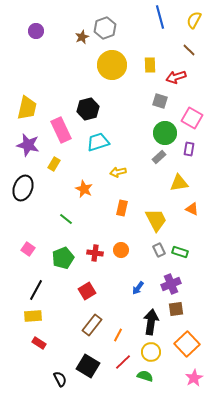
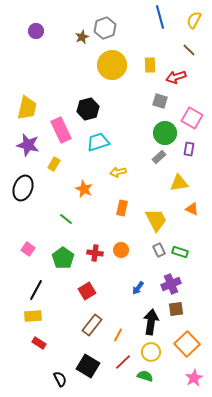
green pentagon at (63, 258): rotated 15 degrees counterclockwise
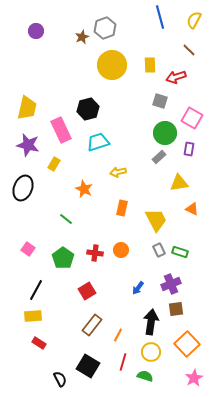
red line at (123, 362): rotated 30 degrees counterclockwise
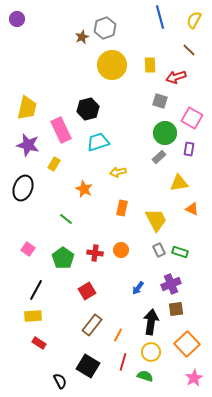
purple circle at (36, 31): moved 19 px left, 12 px up
black semicircle at (60, 379): moved 2 px down
